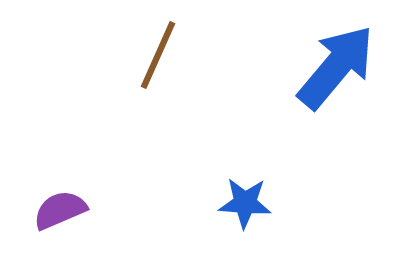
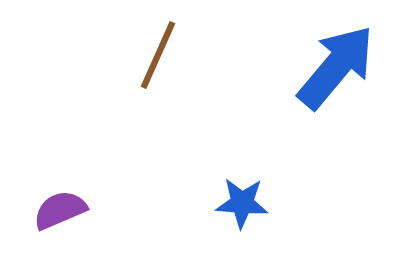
blue star: moved 3 px left
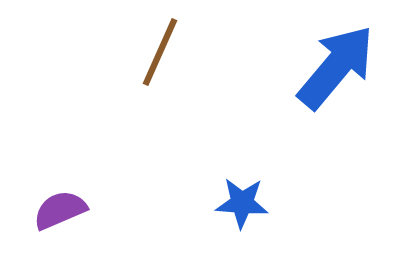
brown line: moved 2 px right, 3 px up
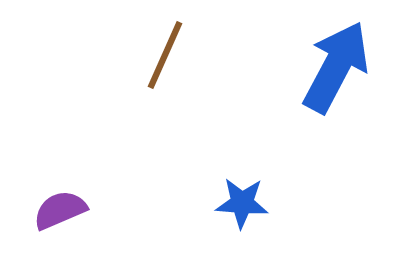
brown line: moved 5 px right, 3 px down
blue arrow: rotated 12 degrees counterclockwise
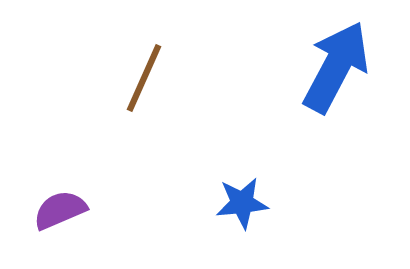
brown line: moved 21 px left, 23 px down
blue star: rotated 10 degrees counterclockwise
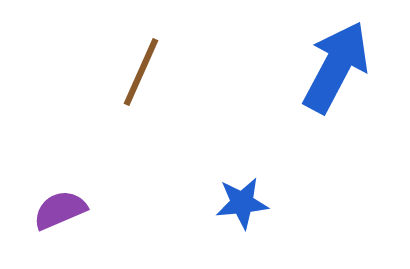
brown line: moved 3 px left, 6 px up
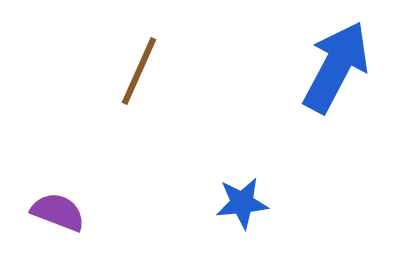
brown line: moved 2 px left, 1 px up
purple semicircle: moved 2 px left, 2 px down; rotated 44 degrees clockwise
